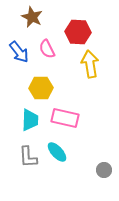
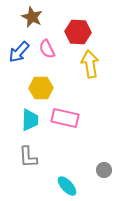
blue arrow: rotated 80 degrees clockwise
cyan ellipse: moved 10 px right, 34 px down
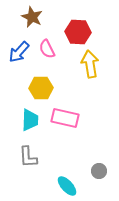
gray circle: moved 5 px left, 1 px down
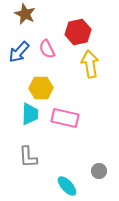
brown star: moved 7 px left, 3 px up
red hexagon: rotated 15 degrees counterclockwise
cyan trapezoid: moved 6 px up
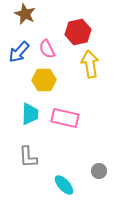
yellow hexagon: moved 3 px right, 8 px up
cyan ellipse: moved 3 px left, 1 px up
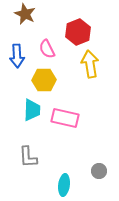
red hexagon: rotated 10 degrees counterclockwise
blue arrow: moved 2 px left, 4 px down; rotated 45 degrees counterclockwise
cyan trapezoid: moved 2 px right, 4 px up
cyan ellipse: rotated 50 degrees clockwise
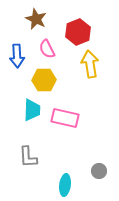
brown star: moved 11 px right, 5 px down
cyan ellipse: moved 1 px right
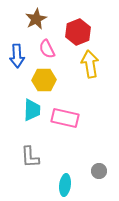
brown star: rotated 20 degrees clockwise
gray L-shape: moved 2 px right
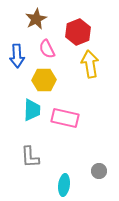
cyan ellipse: moved 1 px left
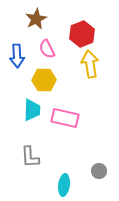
red hexagon: moved 4 px right, 2 px down
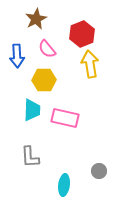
pink semicircle: rotated 12 degrees counterclockwise
